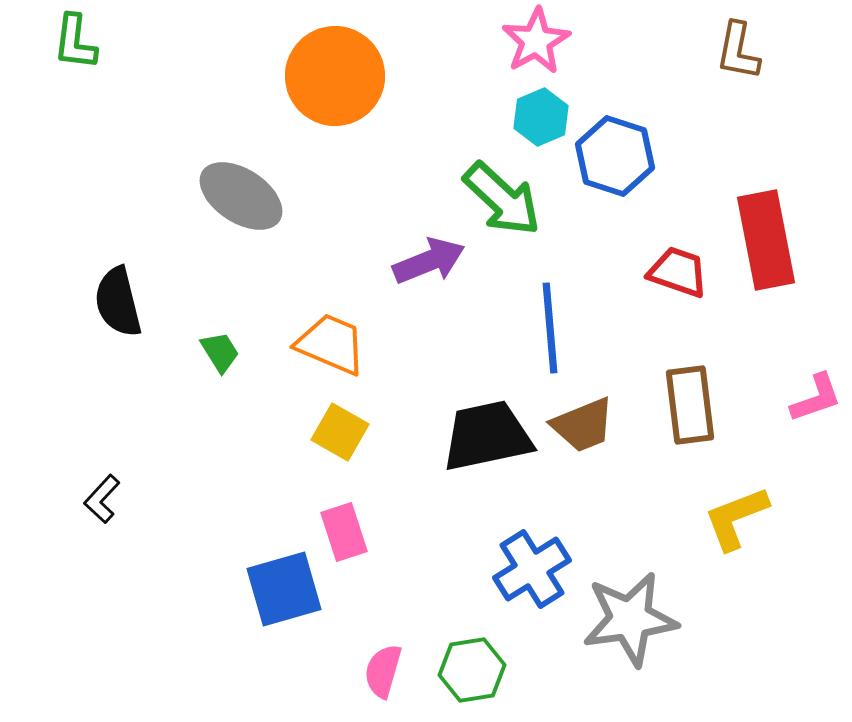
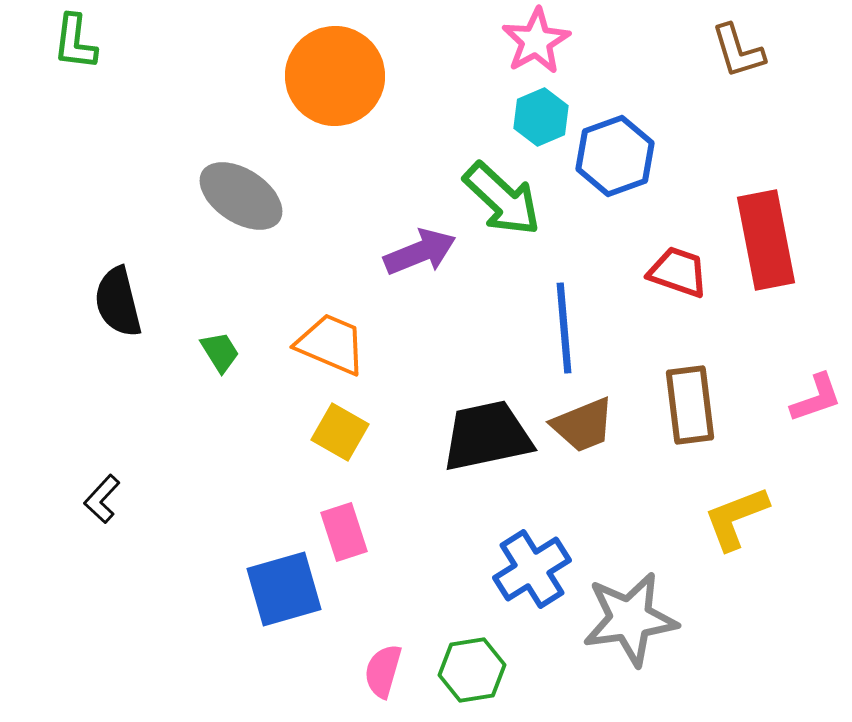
brown L-shape: rotated 28 degrees counterclockwise
blue hexagon: rotated 22 degrees clockwise
purple arrow: moved 9 px left, 9 px up
blue line: moved 14 px right
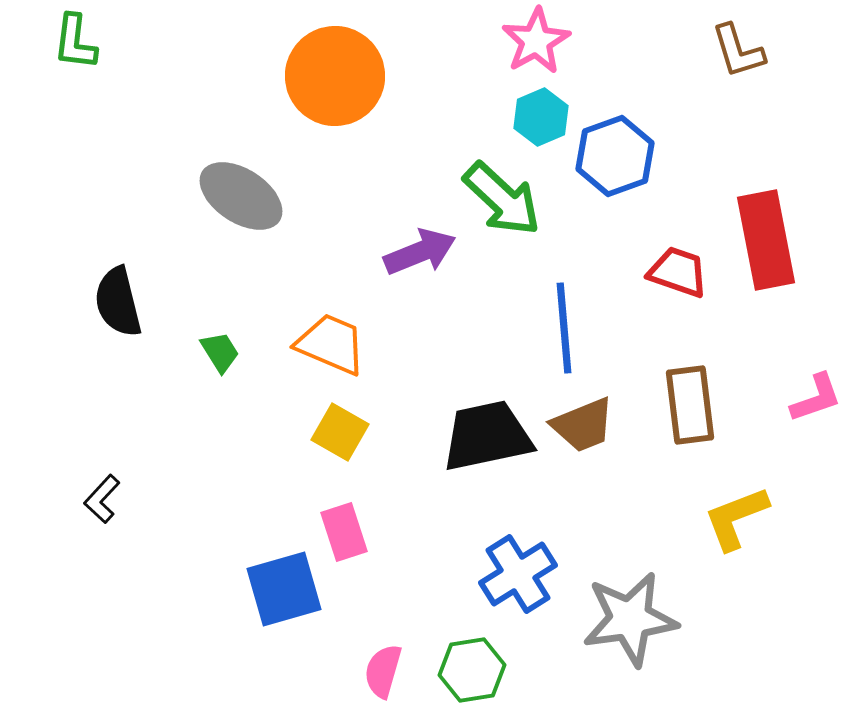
blue cross: moved 14 px left, 5 px down
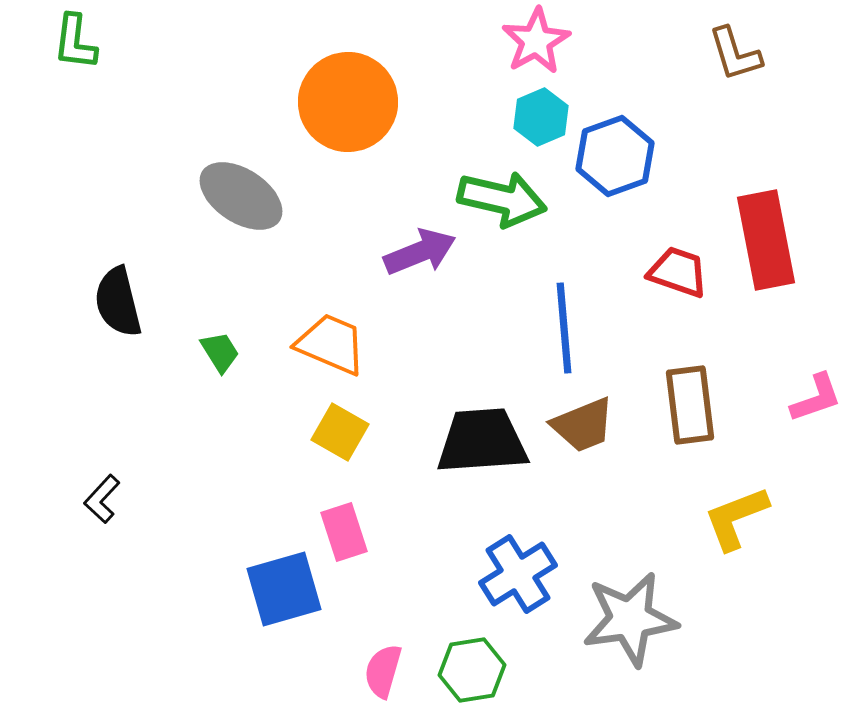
brown L-shape: moved 3 px left, 3 px down
orange circle: moved 13 px right, 26 px down
green arrow: rotated 30 degrees counterclockwise
black trapezoid: moved 5 px left, 5 px down; rotated 8 degrees clockwise
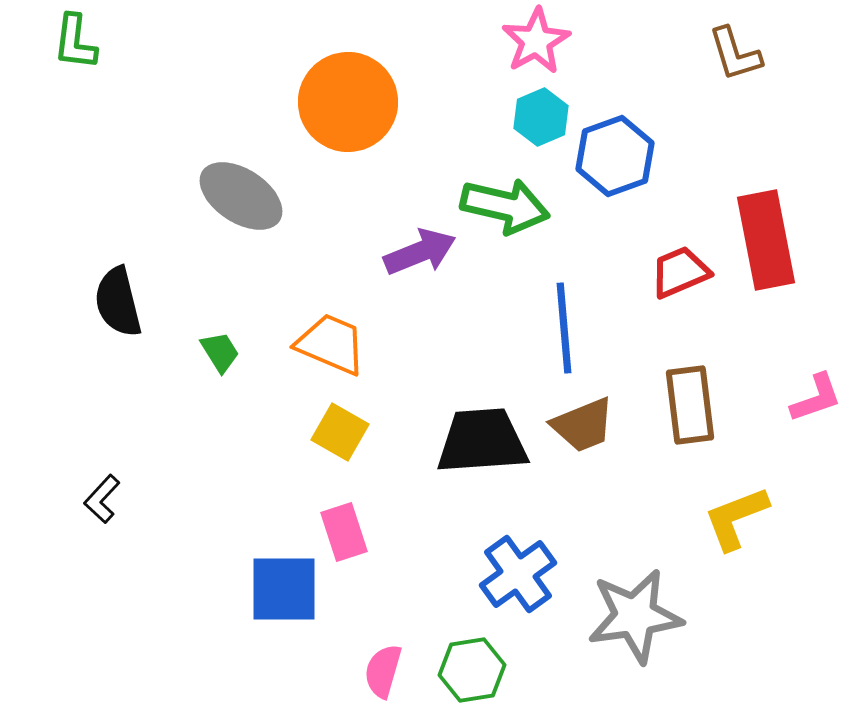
green arrow: moved 3 px right, 7 px down
red trapezoid: moved 2 px right; rotated 42 degrees counterclockwise
blue cross: rotated 4 degrees counterclockwise
blue square: rotated 16 degrees clockwise
gray star: moved 5 px right, 3 px up
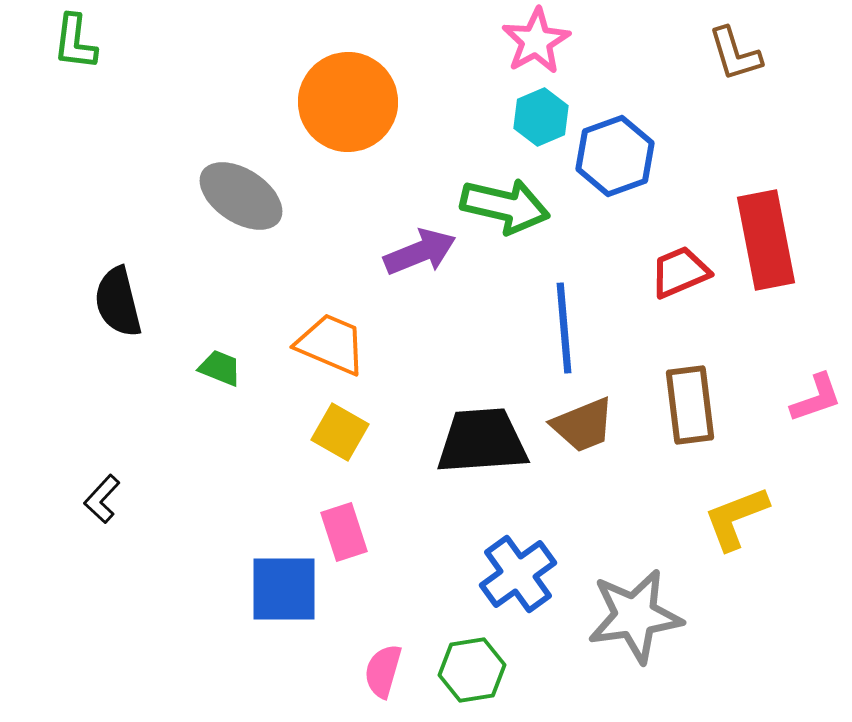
green trapezoid: moved 16 px down; rotated 36 degrees counterclockwise
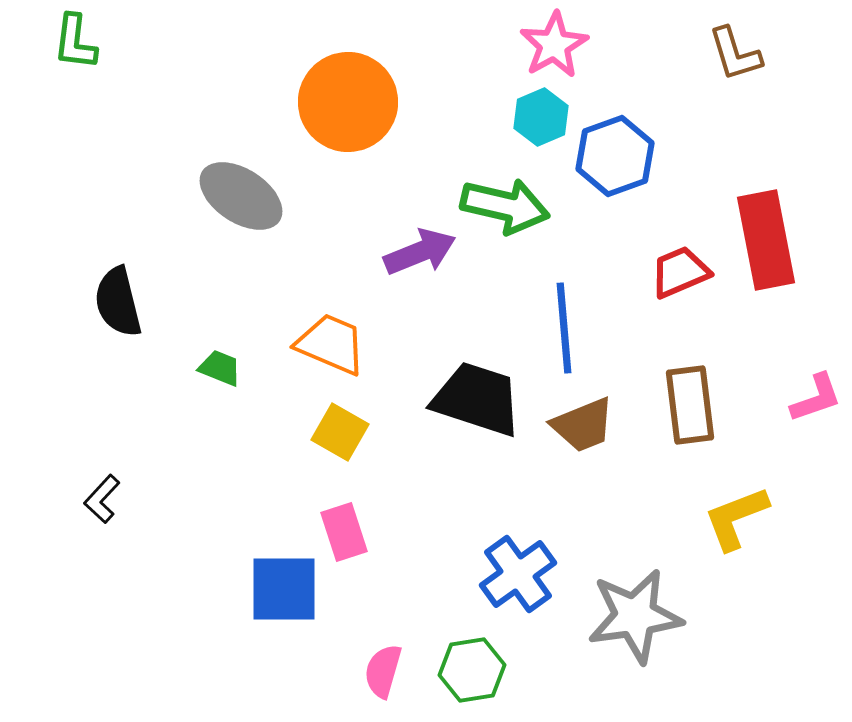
pink star: moved 18 px right, 4 px down
black trapezoid: moved 5 px left, 42 px up; rotated 22 degrees clockwise
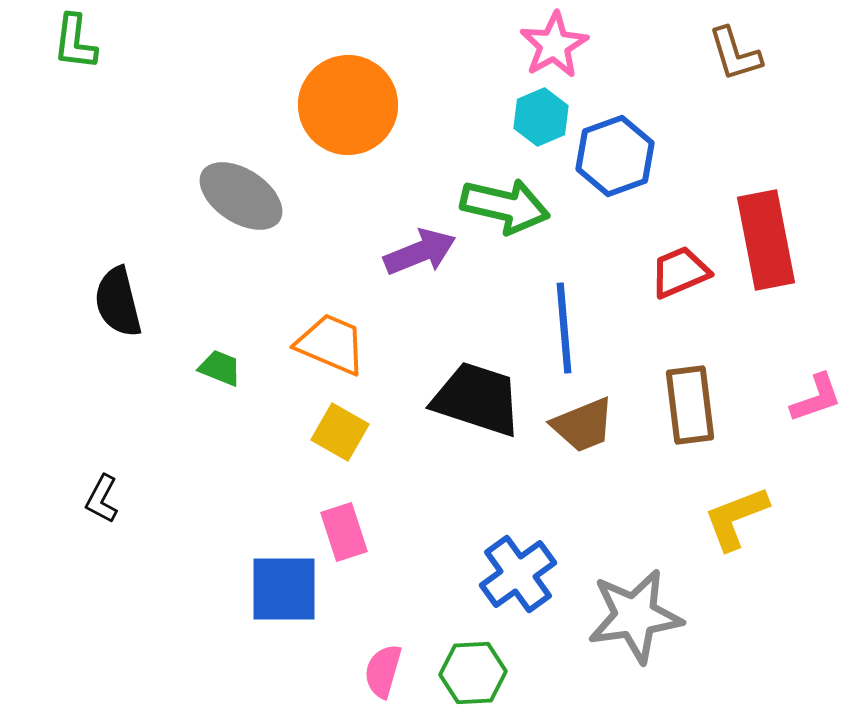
orange circle: moved 3 px down
black L-shape: rotated 15 degrees counterclockwise
green hexagon: moved 1 px right, 3 px down; rotated 6 degrees clockwise
